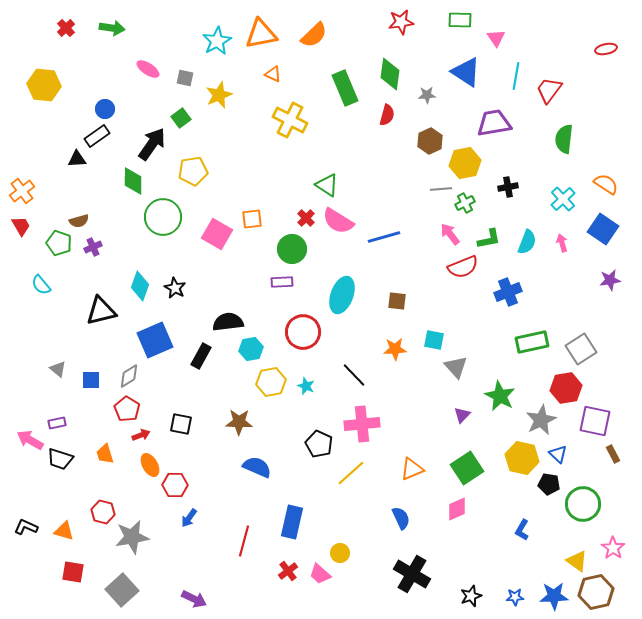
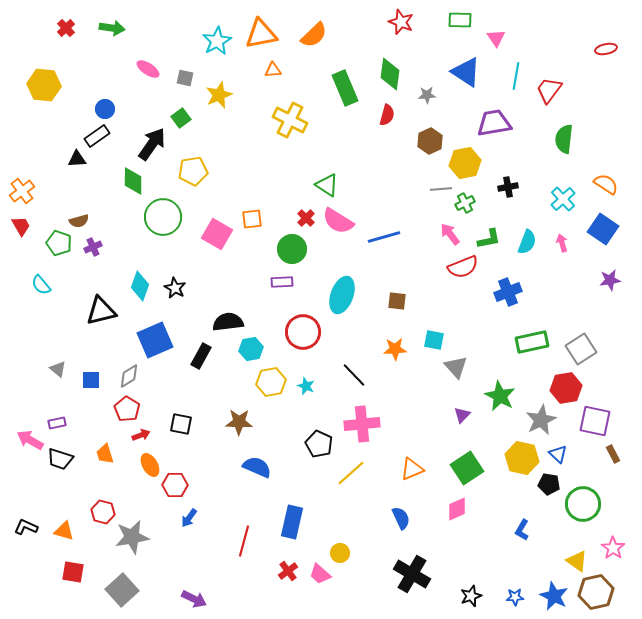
red star at (401, 22): rotated 30 degrees clockwise
orange triangle at (273, 74): moved 4 px up; rotated 30 degrees counterclockwise
blue star at (554, 596): rotated 28 degrees clockwise
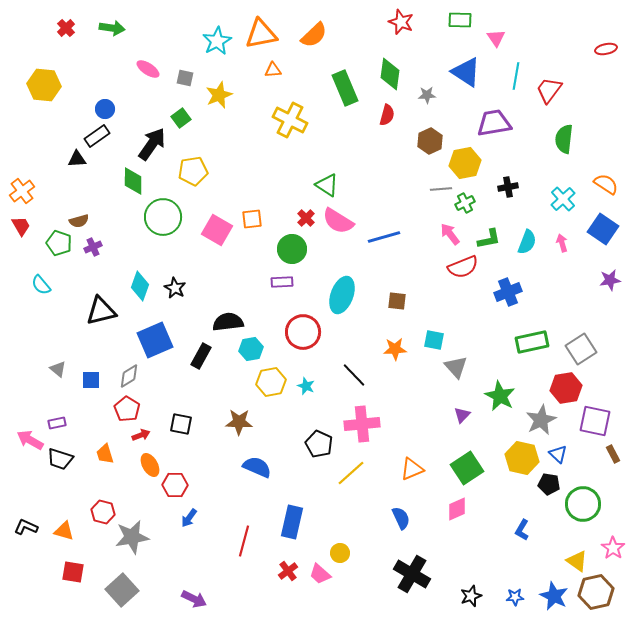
pink square at (217, 234): moved 4 px up
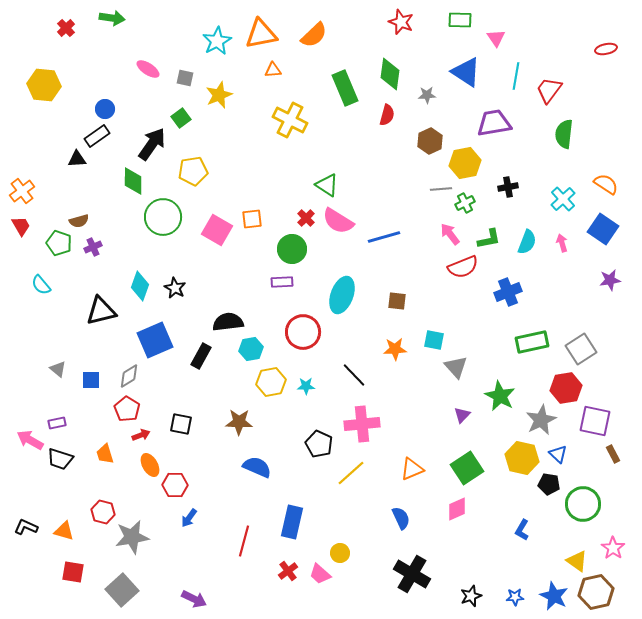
green arrow at (112, 28): moved 10 px up
green semicircle at (564, 139): moved 5 px up
cyan star at (306, 386): rotated 24 degrees counterclockwise
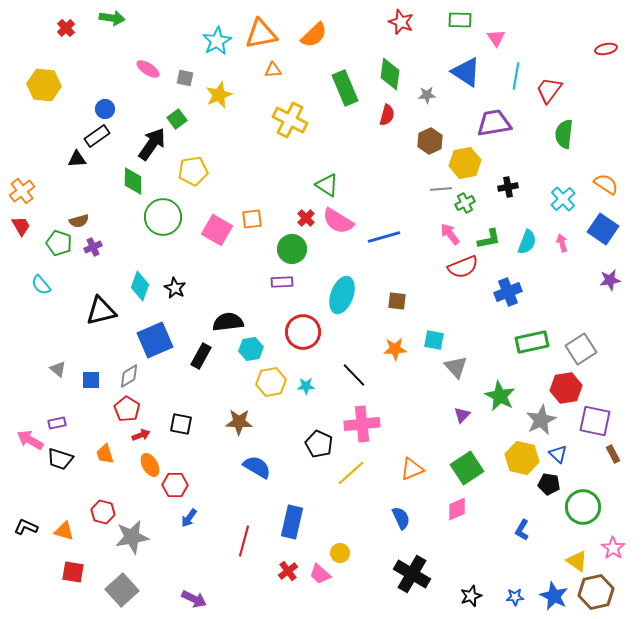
green square at (181, 118): moved 4 px left, 1 px down
blue semicircle at (257, 467): rotated 8 degrees clockwise
green circle at (583, 504): moved 3 px down
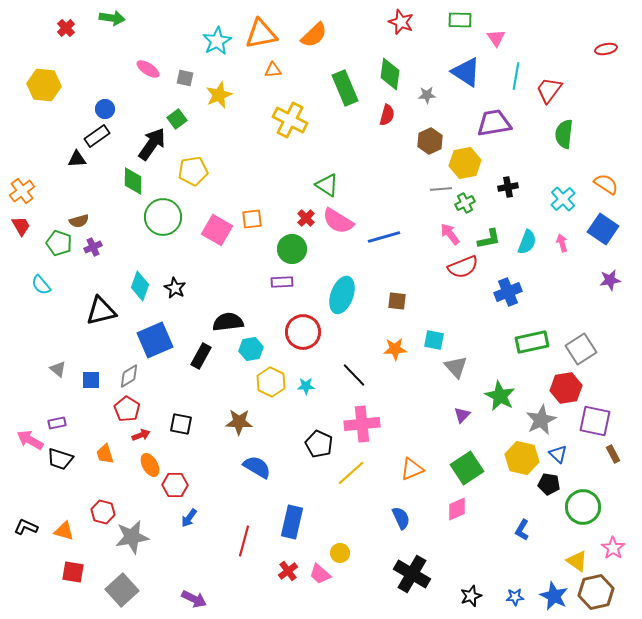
yellow hexagon at (271, 382): rotated 24 degrees counterclockwise
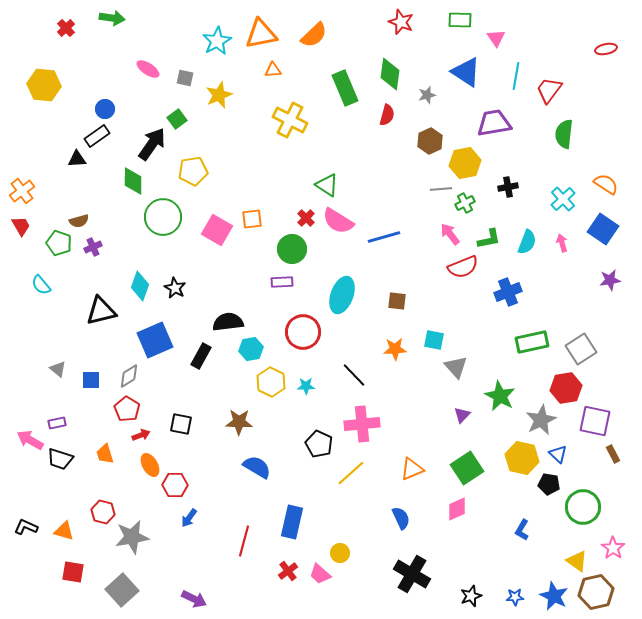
gray star at (427, 95): rotated 12 degrees counterclockwise
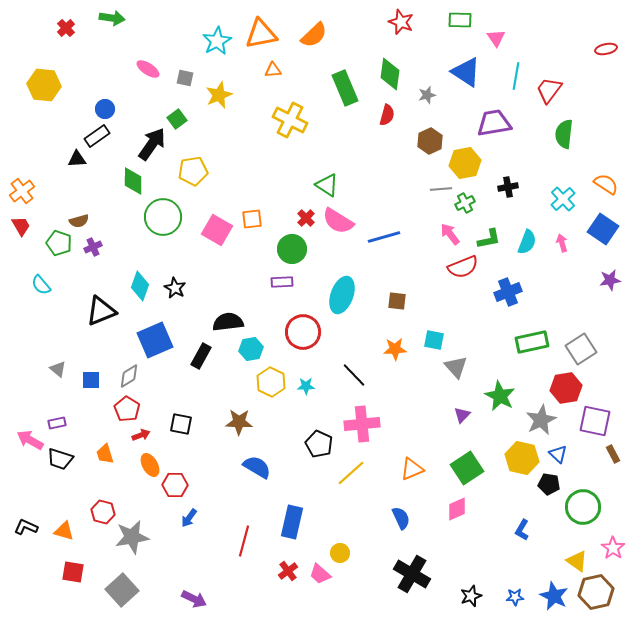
black triangle at (101, 311): rotated 8 degrees counterclockwise
